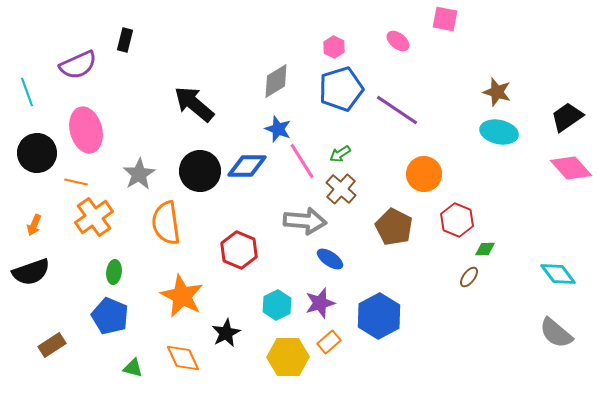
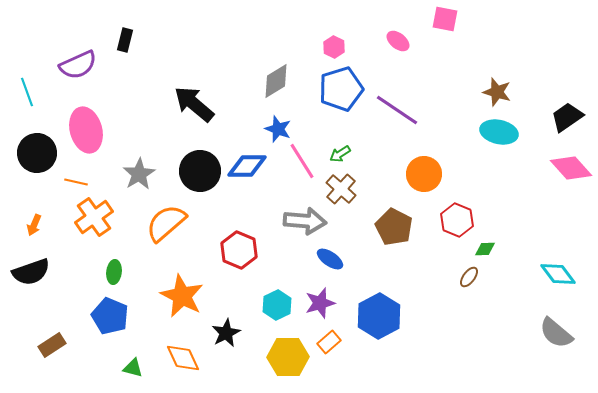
orange semicircle at (166, 223): rotated 57 degrees clockwise
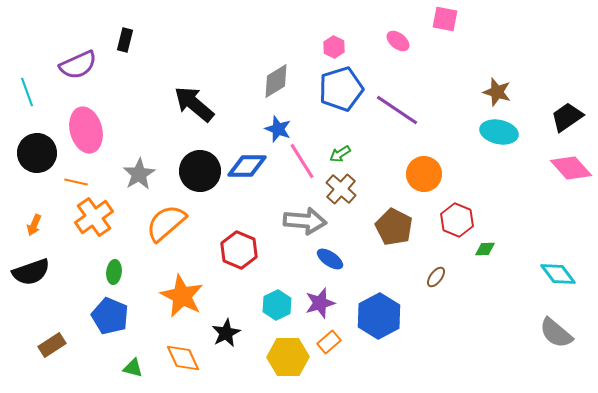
brown ellipse at (469, 277): moved 33 px left
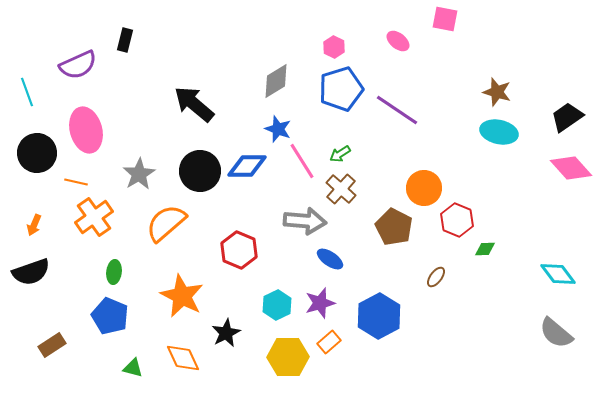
orange circle at (424, 174): moved 14 px down
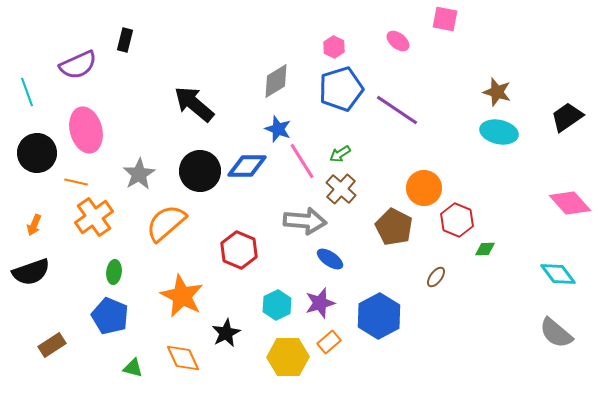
pink diamond at (571, 168): moved 1 px left, 35 px down
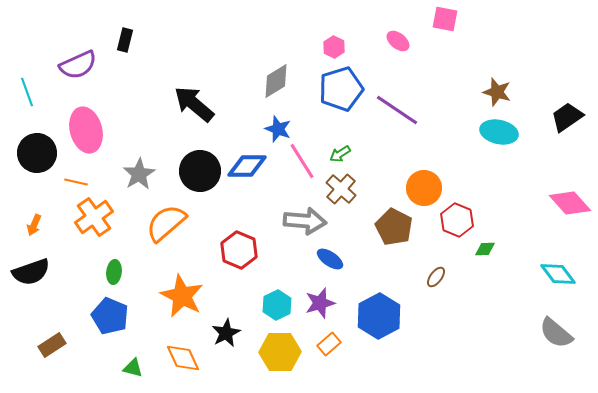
orange rectangle at (329, 342): moved 2 px down
yellow hexagon at (288, 357): moved 8 px left, 5 px up
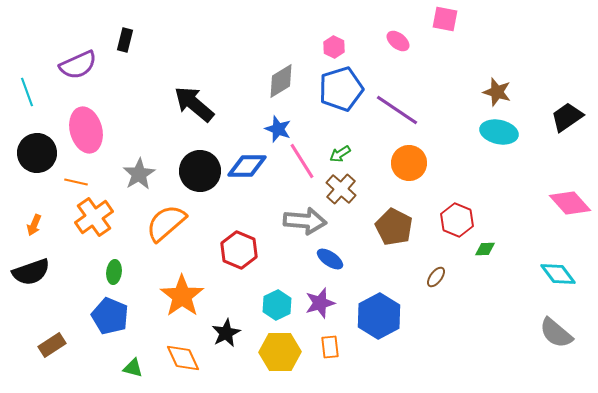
gray diamond at (276, 81): moved 5 px right
orange circle at (424, 188): moved 15 px left, 25 px up
orange star at (182, 296): rotated 9 degrees clockwise
orange rectangle at (329, 344): moved 1 px right, 3 px down; rotated 55 degrees counterclockwise
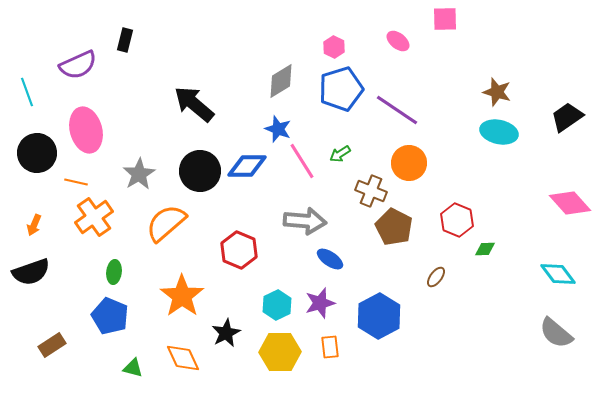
pink square at (445, 19): rotated 12 degrees counterclockwise
brown cross at (341, 189): moved 30 px right, 2 px down; rotated 20 degrees counterclockwise
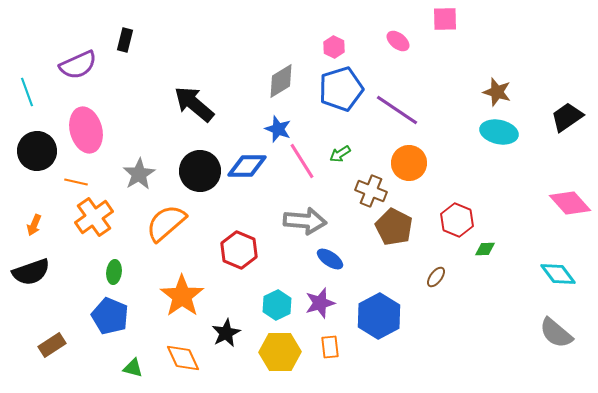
black circle at (37, 153): moved 2 px up
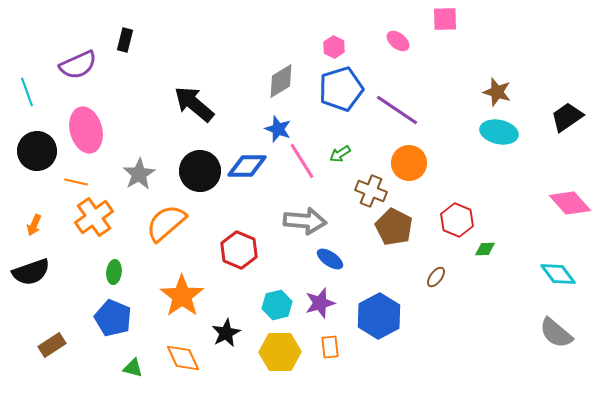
cyan hexagon at (277, 305): rotated 12 degrees clockwise
blue pentagon at (110, 316): moved 3 px right, 2 px down
